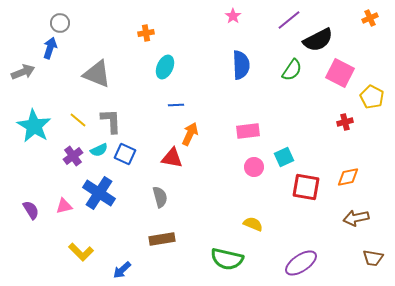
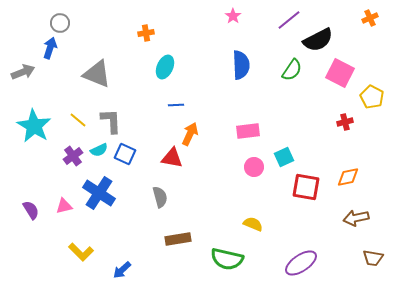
brown rectangle at (162, 239): moved 16 px right
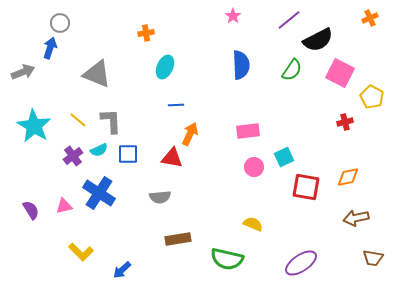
blue square at (125, 154): moved 3 px right; rotated 25 degrees counterclockwise
gray semicircle at (160, 197): rotated 100 degrees clockwise
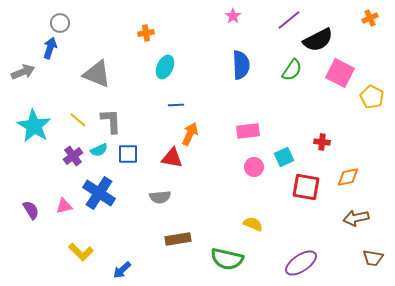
red cross at (345, 122): moved 23 px left, 20 px down; rotated 21 degrees clockwise
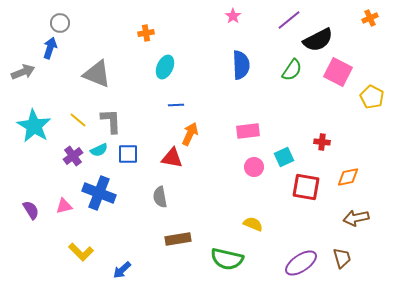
pink square at (340, 73): moved 2 px left, 1 px up
blue cross at (99, 193): rotated 12 degrees counterclockwise
gray semicircle at (160, 197): rotated 85 degrees clockwise
brown trapezoid at (373, 258): moved 31 px left; rotated 115 degrees counterclockwise
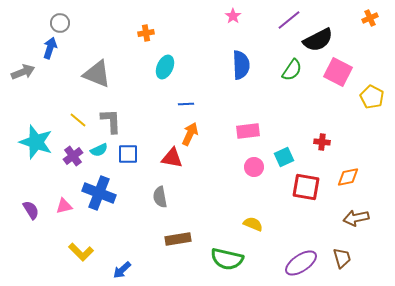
blue line at (176, 105): moved 10 px right, 1 px up
cyan star at (34, 126): moved 2 px right, 16 px down; rotated 12 degrees counterclockwise
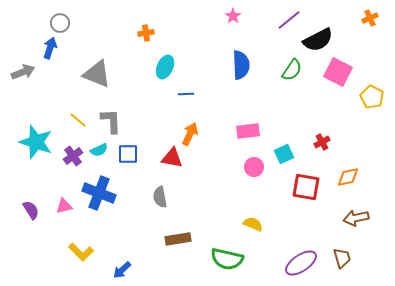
blue line at (186, 104): moved 10 px up
red cross at (322, 142): rotated 35 degrees counterclockwise
cyan square at (284, 157): moved 3 px up
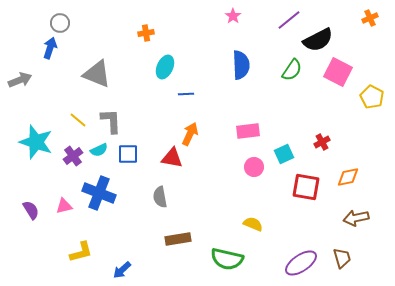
gray arrow at (23, 72): moved 3 px left, 8 px down
yellow L-shape at (81, 252): rotated 60 degrees counterclockwise
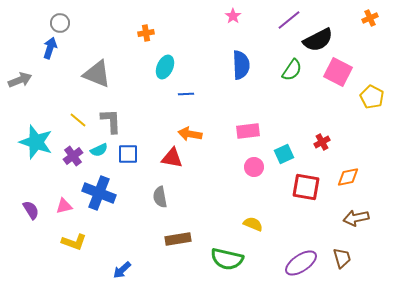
orange arrow at (190, 134): rotated 105 degrees counterclockwise
yellow L-shape at (81, 252): moved 7 px left, 10 px up; rotated 35 degrees clockwise
